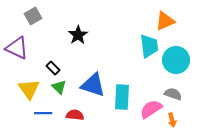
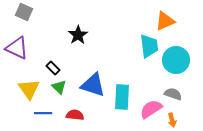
gray square: moved 9 px left, 4 px up; rotated 36 degrees counterclockwise
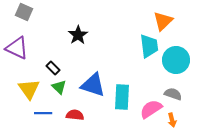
orange triangle: moved 2 px left; rotated 20 degrees counterclockwise
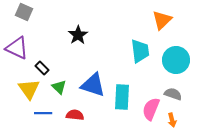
orange triangle: moved 1 px left, 1 px up
cyan trapezoid: moved 9 px left, 5 px down
black rectangle: moved 11 px left
pink semicircle: rotated 35 degrees counterclockwise
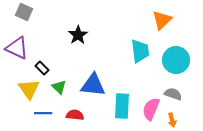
blue triangle: rotated 12 degrees counterclockwise
cyan rectangle: moved 9 px down
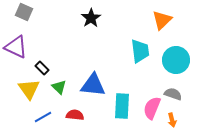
black star: moved 13 px right, 17 px up
purple triangle: moved 1 px left, 1 px up
pink semicircle: moved 1 px right, 1 px up
blue line: moved 4 px down; rotated 30 degrees counterclockwise
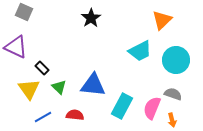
cyan trapezoid: rotated 70 degrees clockwise
cyan rectangle: rotated 25 degrees clockwise
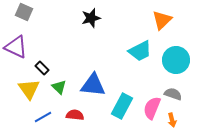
black star: rotated 18 degrees clockwise
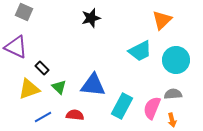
yellow triangle: rotated 45 degrees clockwise
gray semicircle: rotated 24 degrees counterclockwise
